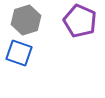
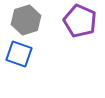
blue square: moved 1 px down
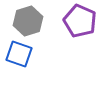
gray hexagon: moved 2 px right, 1 px down
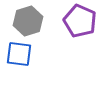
blue square: rotated 12 degrees counterclockwise
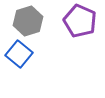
blue square: rotated 32 degrees clockwise
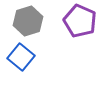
blue square: moved 2 px right, 3 px down
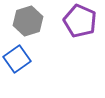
blue square: moved 4 px left, 2 px down; rotated 16 degrees clockwise
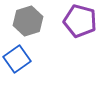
purple pentagon: rotated 8 degrees counterclockwise
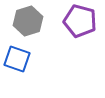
blue square: rotated 36 degrees counterclockwise
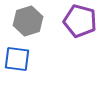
blue square: rotated 12 degrees counterclockwise
